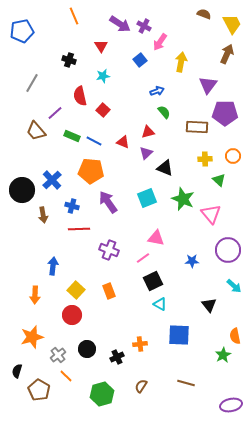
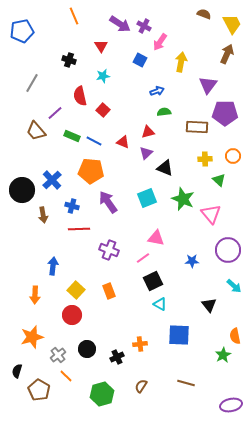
blue square at (140, 60): rotated 24 degrees counterclockwise
green semicircle at (164, 112): rotated 56 degrees counterclockwise
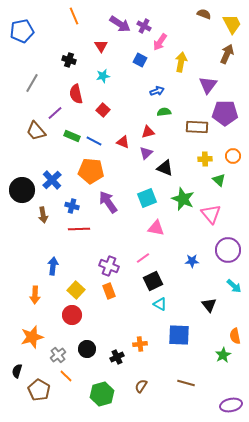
red semicircle at (80, 96): moved 4 px left, 2 px up
pink triangle at (156, 238): moved 10 px up
purple cross at (109, 250): moved 16 px down
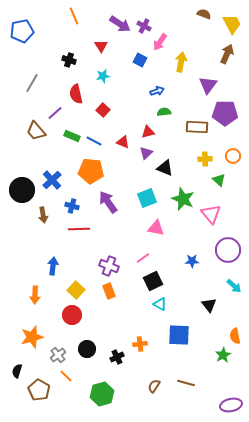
brown semicircle at (141, 386): moved 13 px right
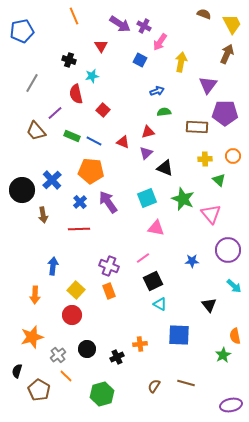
cyan star at (103, 76): moved 11 px left
blue cross at (72, 206): moved 8 px right, 4 px up; rotated 32 degrees clockwise
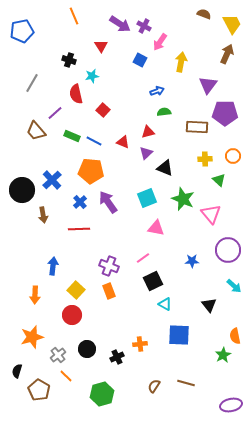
cyan triangle at (160, 304): moved 5 px right
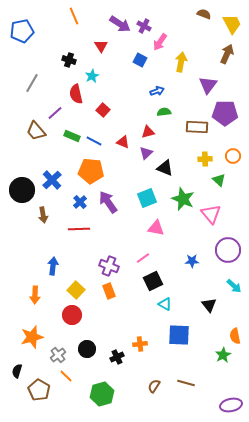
cyan star at (92, 76): rotated 16 degrees counterclockwise
